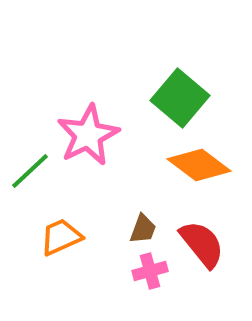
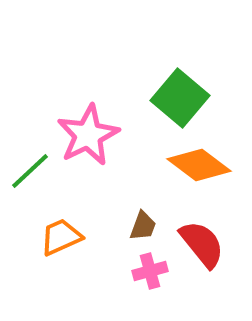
brown trapezoid: moved 3 px up
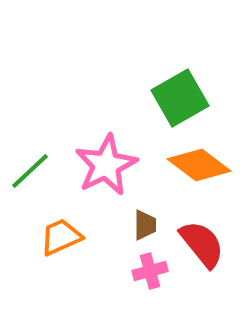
green square: rotated 20 degrees clockwise
pink star: moved 18 px right, 30 px down
brown trapezoid: moved 2 px right, 1 px up; rotated 20 degrees counterclockwise
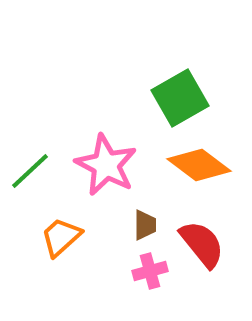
pink star: rotated 18 degrees counterclockwise
orange trapezoid: rotated 18 degrees counterclockwise
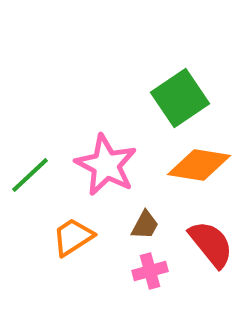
green square: rotated 4 degrees counterclockwise
orange diamond: rotated 28 degrees counterclockwise
green line: moved 4 px down
brown trapezoid: rotated 28 degrees clockwise
orange trapezoid: moved 12 px right; rotated 9 degrees clockwise
red semicircle: moved 9 px right
